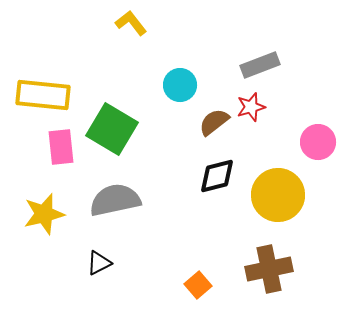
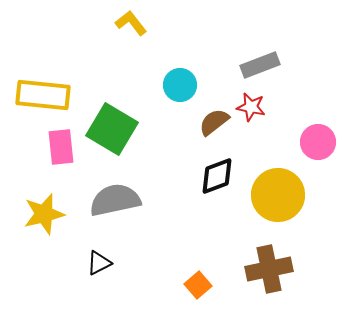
red star: rotated 28 degrees clockwise
black diamond: rotated 6 degrees counterclockwise
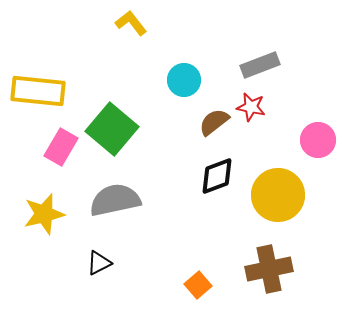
cyan circle: moved 4 px right, 5 px up
yellow rectangle: moved 5 px left, 4 px up
green square: rotated 9 degrees clockwise
pink circle: moved 2 px up
pink rectangle: rotated 36 degrees clockwise
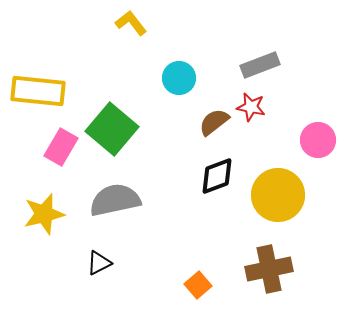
cyan circle: moved 5 px left, 2 px up
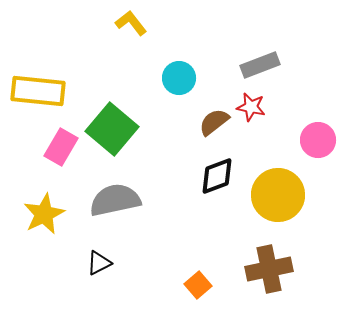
yellow star: rotated 12 degrees counterclockwise
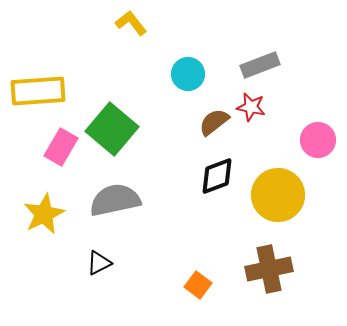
cyan circle: moved 9 px right, 4 px up
yellow rectangle: rotated 10 degrees counterclockwise
orange square: rotated 12 degrees counterclockwise
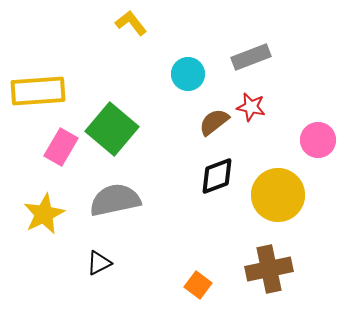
gray rectangle: moved 9 px left, 8 px up
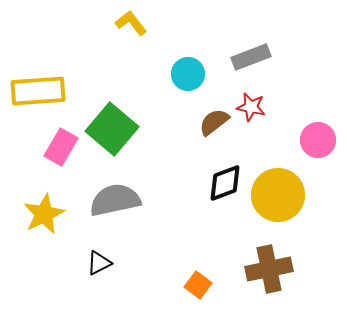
black diamond: moved 8 px right, 7 px down
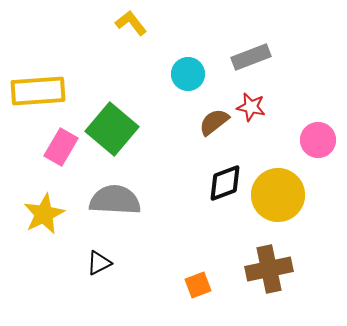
gray semicircle: rotated 15 degrees clockwise
orange square: rotated 32 degrees clockwise
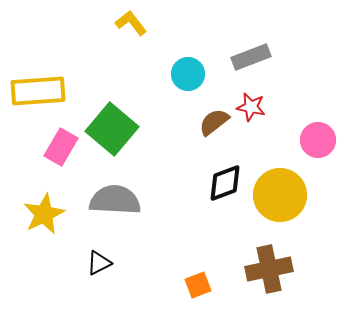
yellow circle: moved 2 px right
